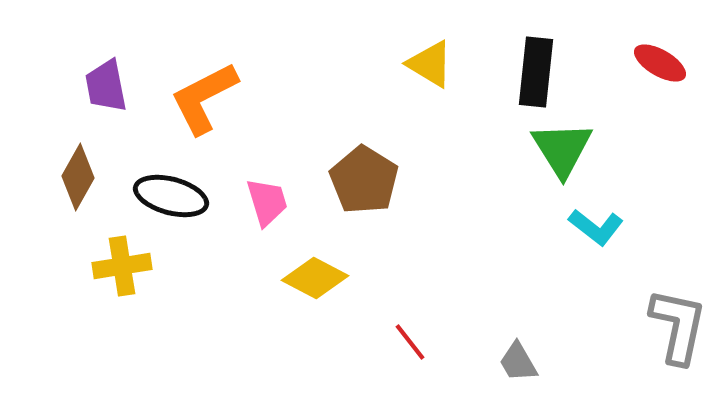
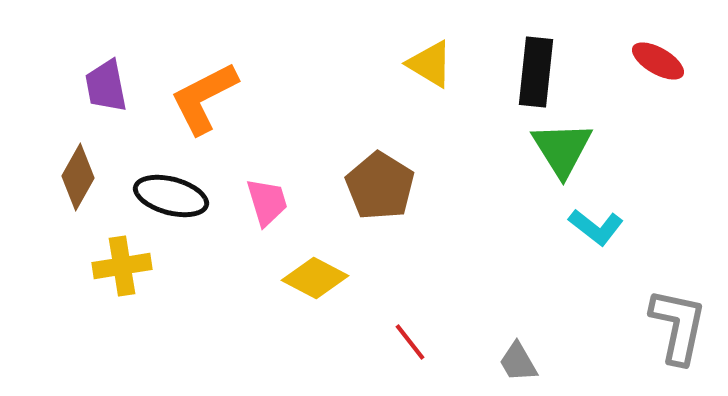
red ellipse: moved 2 px left, 2 px up
brown pentagon: moved 16 px right, 6 px down
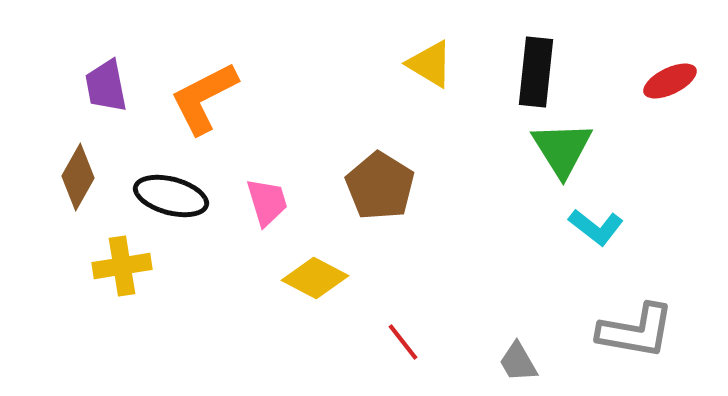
red ellipse: moved 12 px right, 20 px down; rotated 56 degrees counterclockwise
gray L-shape: moved 42 px left, 5 px down; rotated 88 degrees clockwise
red line: moved 7 px left
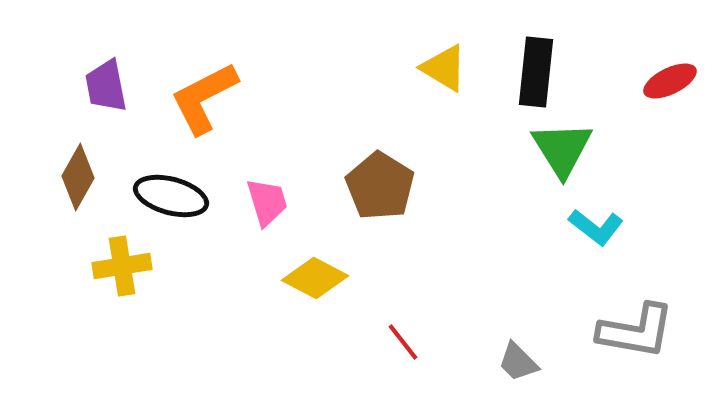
yellow triangle: moved 14 px right, 4 px down
gray trapezoid: rotated 15 degrees counterclockwise
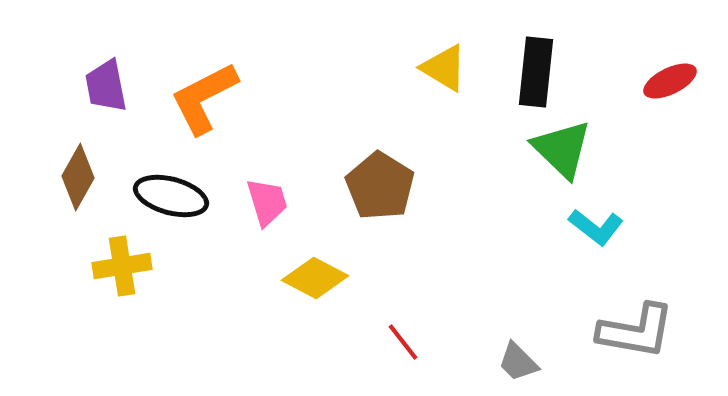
green triangle: rotated 14 degrees counterclockwise
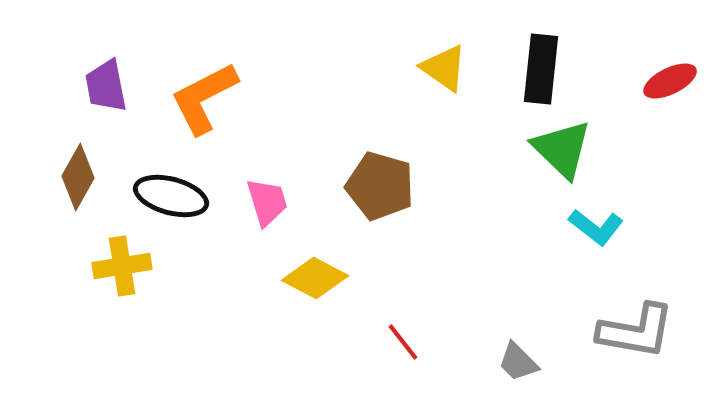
yellow triangle: rotated 4 degrees clockwise
black rectangle: moved 5 px right, 3 px up
brown pentagon: rotated 16 degrees counterclockwise
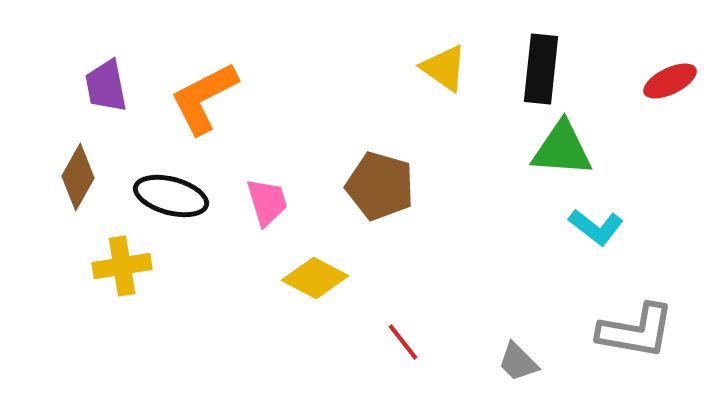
green triangle: rotated 40 degrees counterclockwise
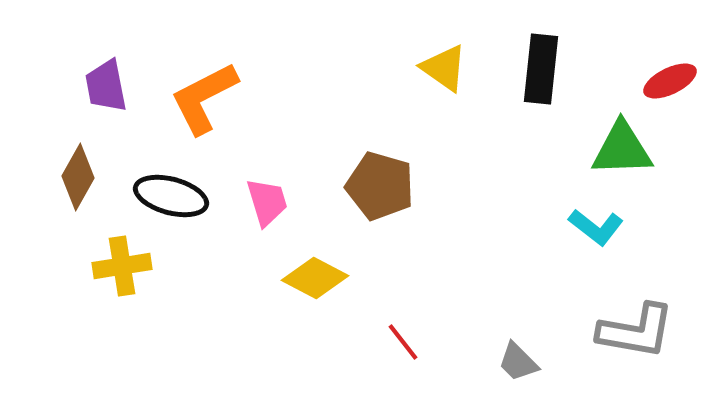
green triangle: moved 60 px right; rotated 6 degrees counterclockwise
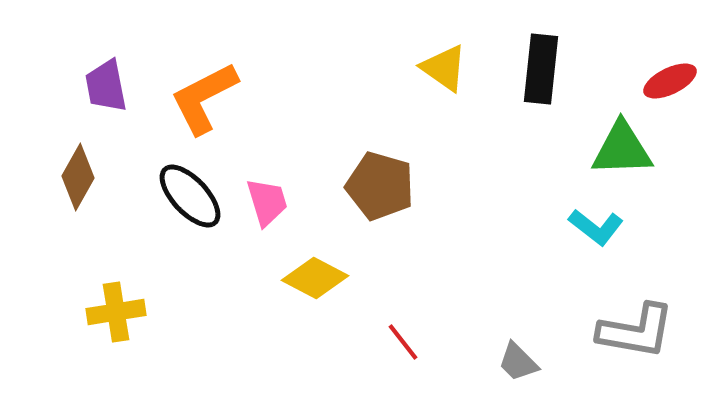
black ellipse: moved 19 px right; rotated 32 degrees clockwise
yellow cross: moved 6 px left, 46 px down
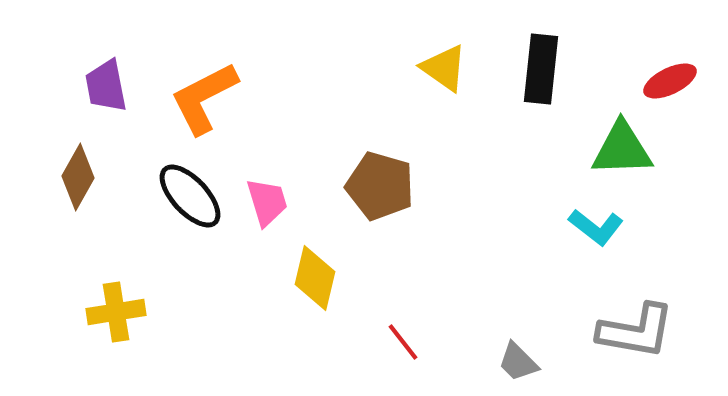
yellow diamond: rotated 76 degrees clockwise
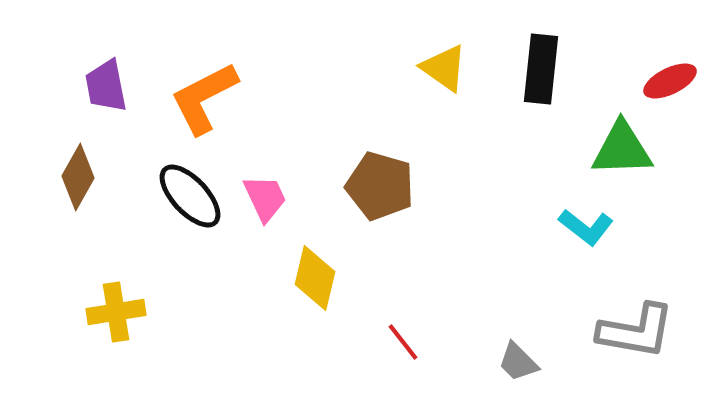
pink trapezoid: moved 2 px left, 4 px up; rotated 8 degrees counterclockwise
cyan L-shape: moved 10 px left
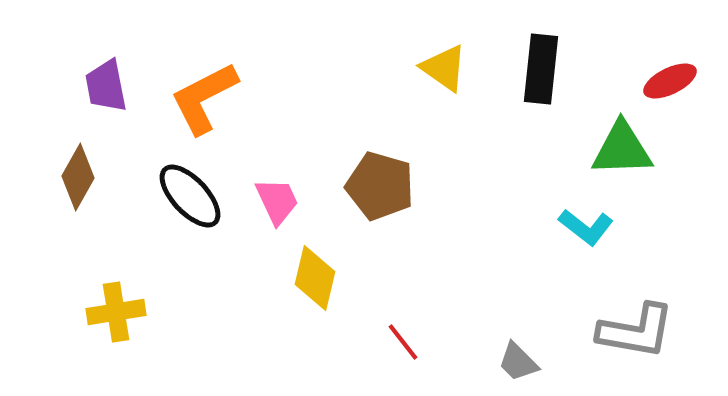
pink trapezoid: moved 12 px right, 3 px down
